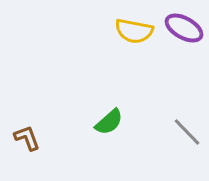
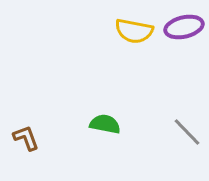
purple ellipse: moved 1 px up; rotated 42 degrees counterclockwise
green semicircle: moved 4 px left, 2 px down; rotated 128 degrees counterclockwise
brown L-shape: moved 1 px left
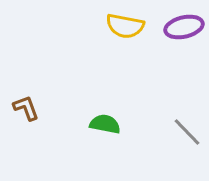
yellow semicircle: moved 9 px left, 5 px up
brown L-shape: moved 30 px up
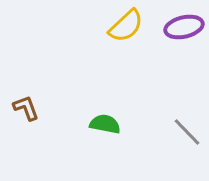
yellow semicircle: moved 1 px right; rotated 54 degrees counterclockwise
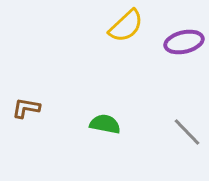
purple ellipse: moved 15 px down
brown L-shape: rotated 60 degrees counterclockwise
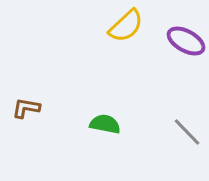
purple ellipse: moved 2 px right, 1 px up; rotated 42 degrees clockwise
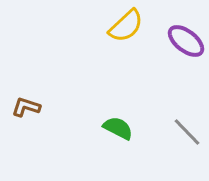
purple ellipse: rotated 9 degrees clockwise
brown L-shape: moved 1 px up; rotated 8 degrees clockwise
green semicircle: moved 13 px right, 4 px down; rotated 16 degrees clockwise
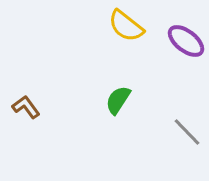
yellow semicircle: rotated 81 degrees clockwise
brown L-shape: rotated 36 degrees clockwise
green semicircle: moved 28 px up; rotated 84 degrees counterclockwise
